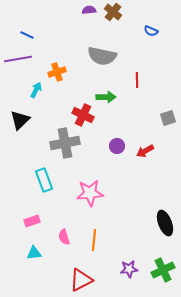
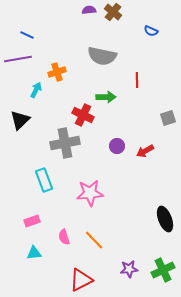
black ellipse: moved 4 px up
orange line: rotated 50 degrees counterclockwise
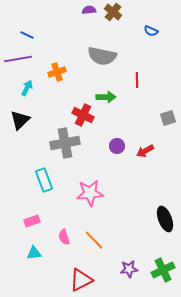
cyan arrow: moved 9 px left, 2 px up
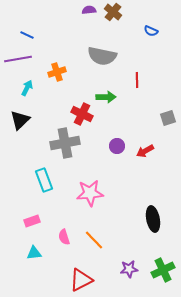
red cross: moved 1 px left, 1 px up
black ellipse: moved 12 px left; rotated 10 degrees clockwise
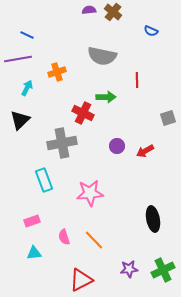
red cross: moved 1 px right, 1 px up
gray cross: moved 3 px left
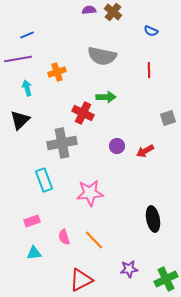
blue line: rotated 48 degrees counterclockwise
red line: moved 12 px right, 10 px up
cyan arrow: rotated 42 degrees counterclockwise
green cross: moved 3 px right, 9 px down
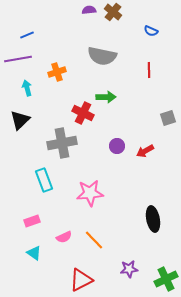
pink semicircle: rotated 98 degrees counterclockwise
cyan triangle: rotated 42 degrees clockwise
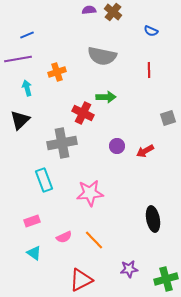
green cross: rotated 10 degrees clockwise
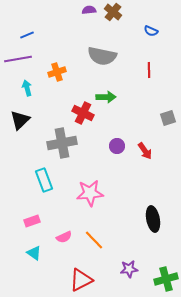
red arrow: rotated 96 degrees counterclockwise
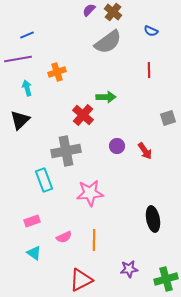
purple semicircle: rotated 40 degrees counterclockwise
gray semicircle: moved 6 px right, 14 px up; rotated 48 degrees counterclockwise
red cross: moved 2 px down; rotated 15 degrees clockwise
gray cross: moved 4 px right, 8 px down
orange line: rotated 45 degrees clockwise
